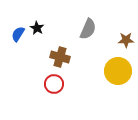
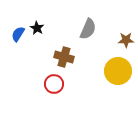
brown cross: moved 4 px right
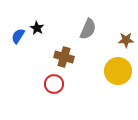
blue semicircle: moved 2 px down
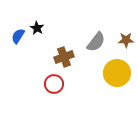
gray semicircle: moved 8 px right, 13 px down; rotated 15 degrees clockwise
brown cross: rotated 36 degrees counterclockwise
yellow circle: moved 1 px left, 2 px down
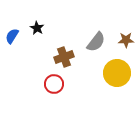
blue semicircle: moved 6 px left
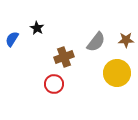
blue semicircle: moved 3 px down
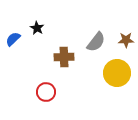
blue semicircle: moved 1 px right; rotated 14 degrees clockwise
brown cross: rotated 18 degrees clockwise
red circle: moved 8 px left, 8 px down
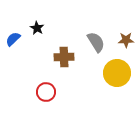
gray semicircle: rotated 70 degrees counterclockwise
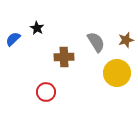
brown star: rotated 14 degrees counterclockwise
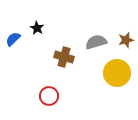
gray semicircle: rotated 75 degrees counterclockwise
brown cross: rotated 18 degrees clockwise
red circle: moved 3 px right, 4 px down
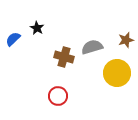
gray semicircle: moved 4 px left, 5 px down
red circle: moved 9 px right
